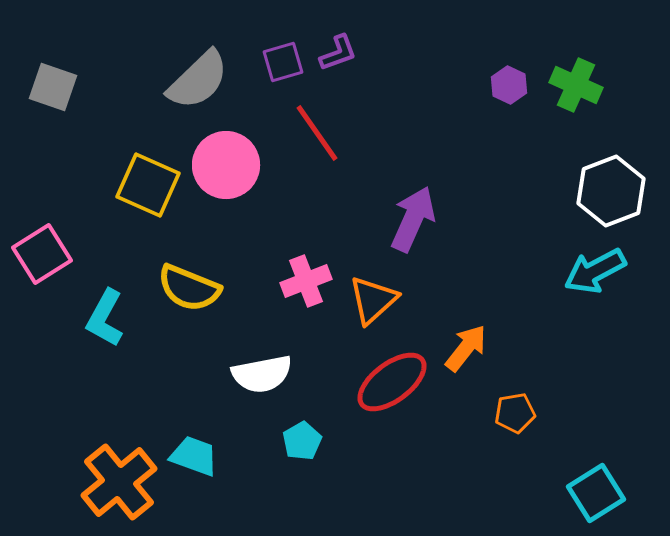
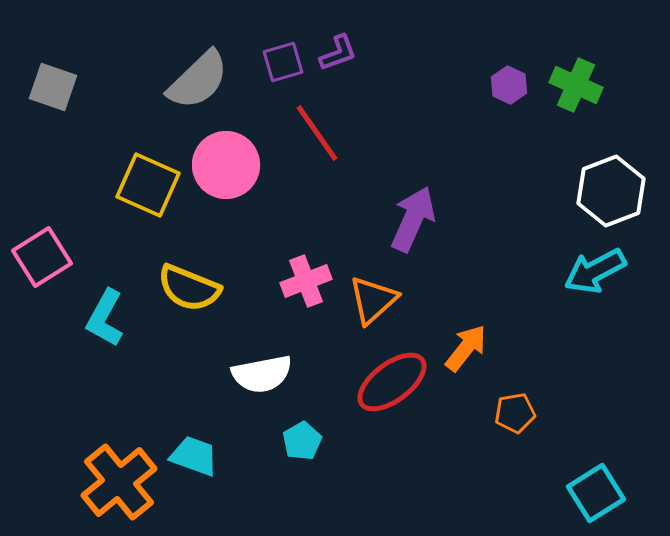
pink square: moved 3 px down
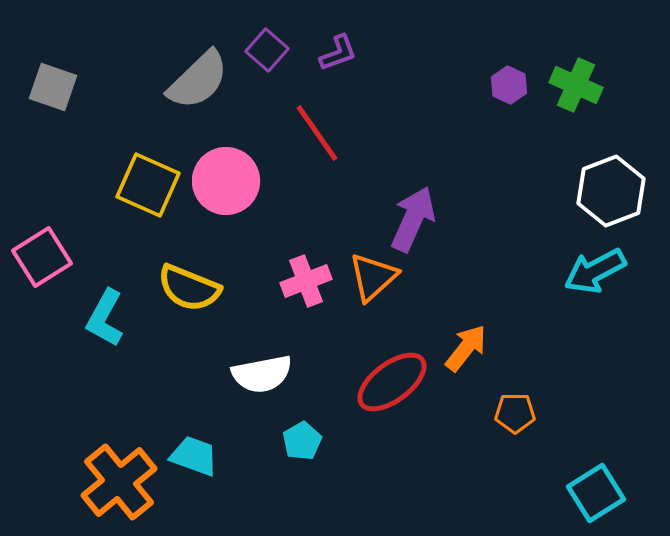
purple square: moved 16 px left, 12 px up; rotated 33 degrees counterclockwise
pink circle: moved 16 px down
orange triangle: moved 23 px up
orange pentagon: rotated 9 degrees clockwise
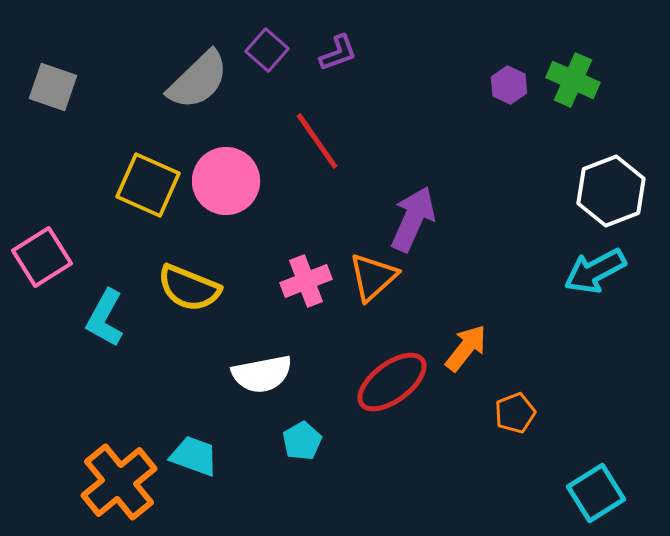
green cross: moved 3 px left, 5 px up
red line: moved 8 px down
orange pentagon: rotated 21 degrees counterclockwise
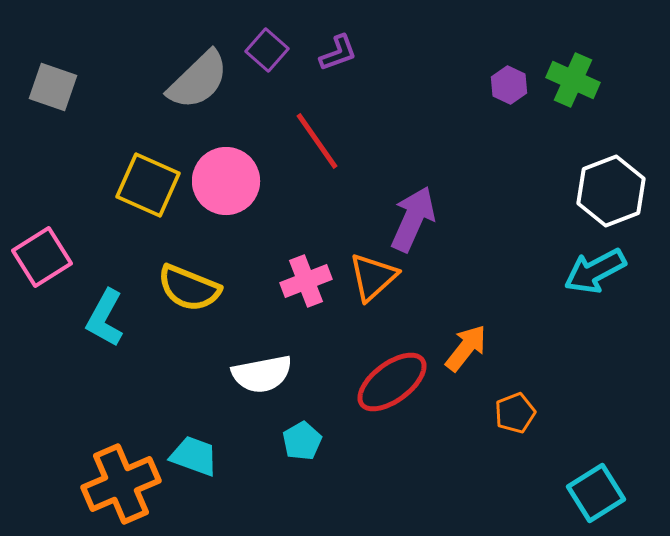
orange cross: moved 2 px right, 2 px down; rotated 16 degrees clockwise
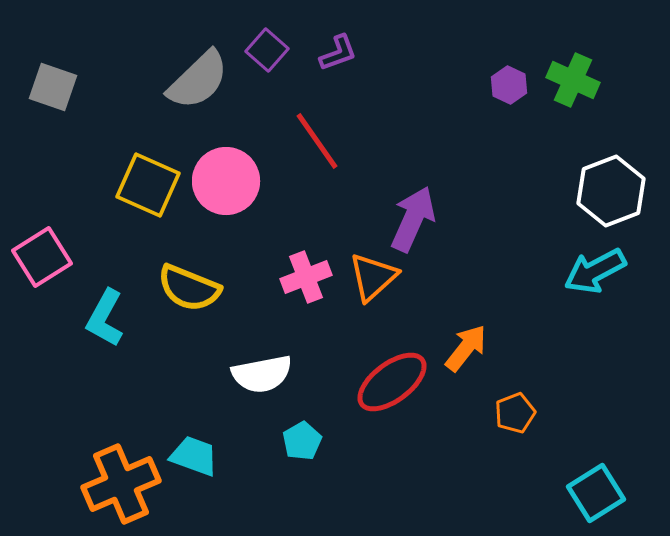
pink cross: moved 4 px up
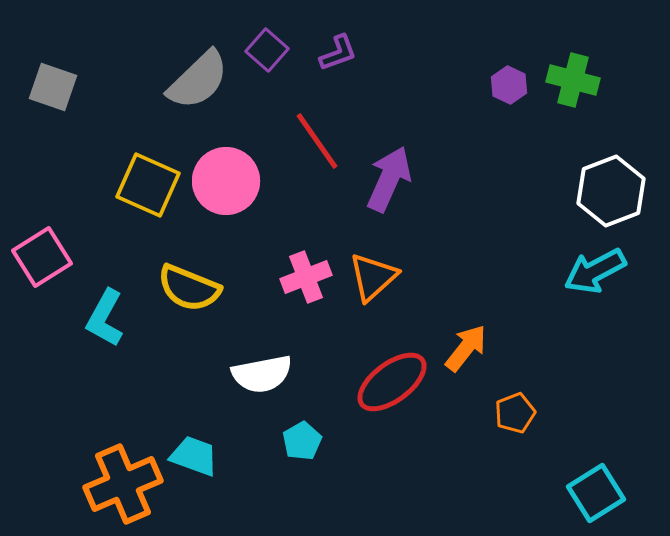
green cross: rotated 9 degrees counterclockwise
purple arrow: moved 24 px left, 40 px up
orange cross: moved 2 px right
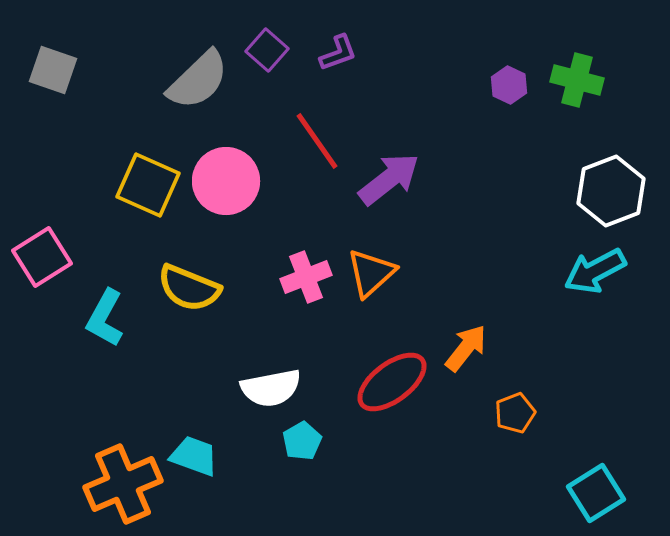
green cross: moved 4 px right
gray square: moved 17 px up
purple arrow: rotated 28 degrees clockwise
orange triangle: moved 2 px left, 4 px up
white semicircle: moved 9 px right, 14 px down
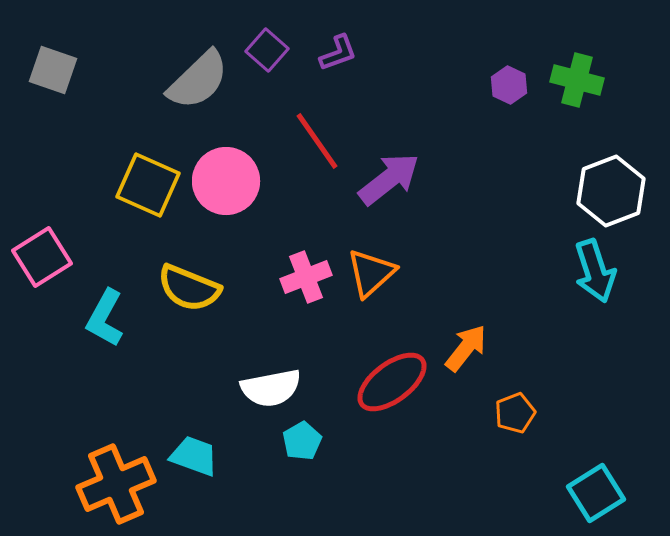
cyan arrow: rotated 80 degrees counterclockwise
orange cross: moved 7 px left
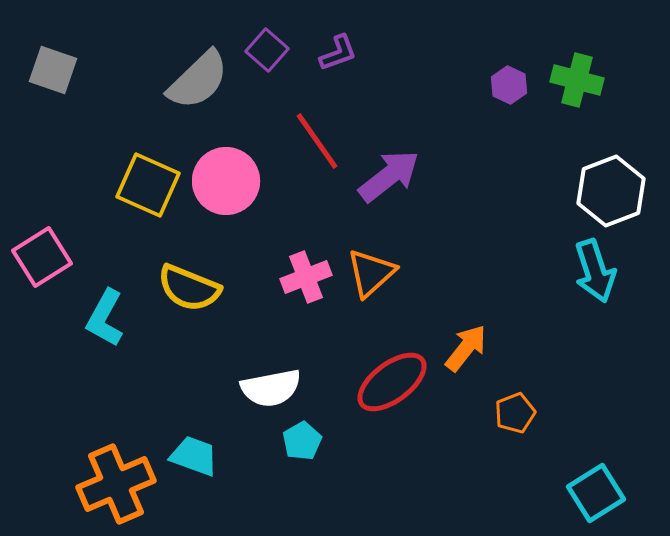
purple arrow: moved 3 px up
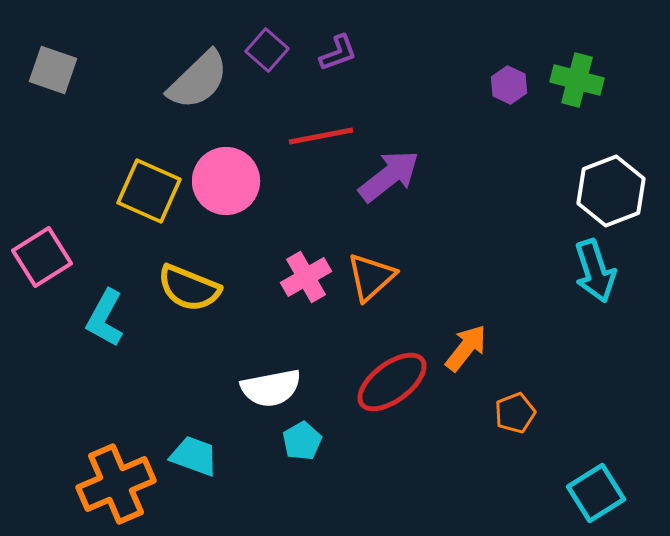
red line: moved 4 px right, 5 px up; rotated 66 degrees counterclockwise
yellow square: moved 1 px right, 6 px down
orange triangle: moved 4 px down
pink cross: rotated 9 degrees counterclockwise
